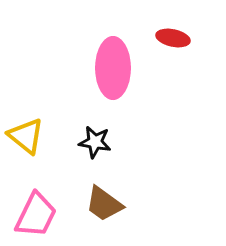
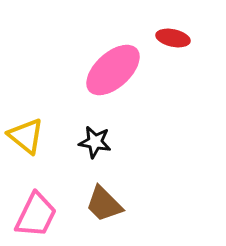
pink ellipse: moved 2 px down; rotated 48 degrees clockwise
brown trapezoid: rotated 9 degrees clockwise
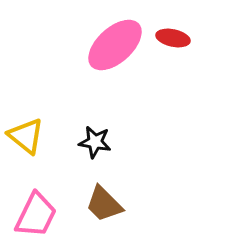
pink ellipse: moved 2 px right, 25 px up
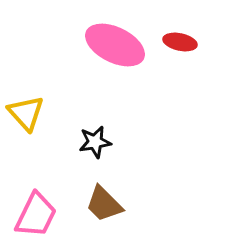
red ellipse: moved 7 px right, 4 px down
pink ellipse: rotated 68 degrees clockwise
yellow triangle: moved 23 px up; rotated 9 degrees clockwise
black star: rotated 20 degrees counterclockwise
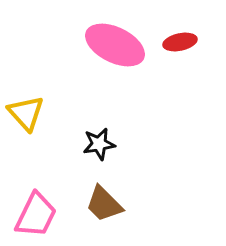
red ellipse: rotated 24 degrees counterclockwise
black star: moved 4 px right, 2 px down
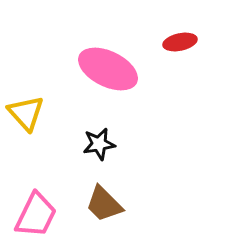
pink ellipse: moved 7 px left, 24 px down
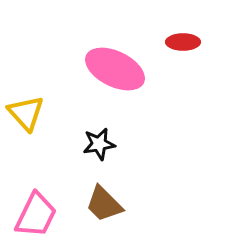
red ellipse: moved 3 px right; rotated 12 degrees clockwise
pink ellipse: moved 7 px right
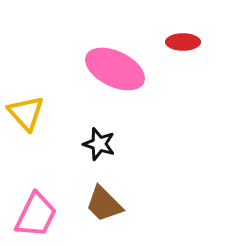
black star: rotated 28 degrees clockwise
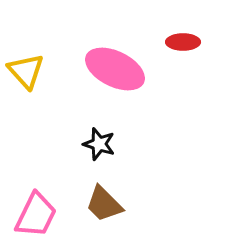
yellow triangle: moved 42 px up
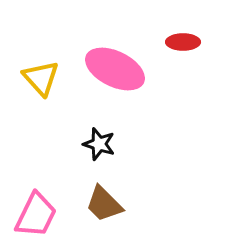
yellow triangle: moved 15 px right, 7 px down
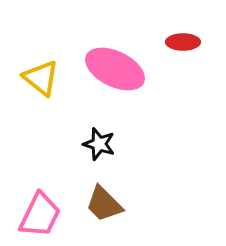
yellow triangle: rotated 9 degrees counterclockwise
pink trapezoid: moved 4 px right
